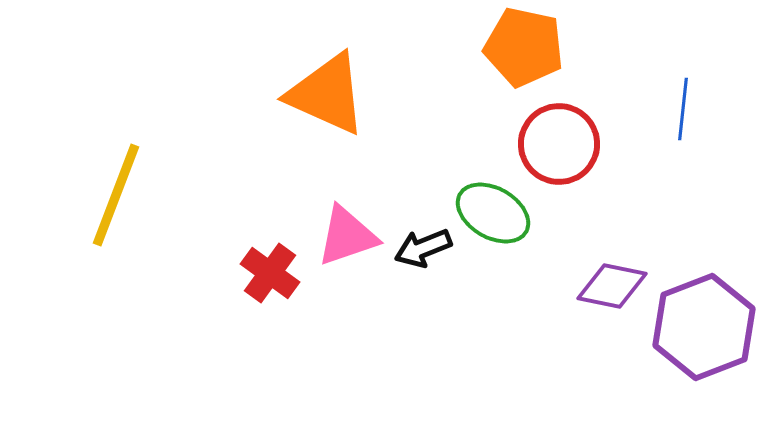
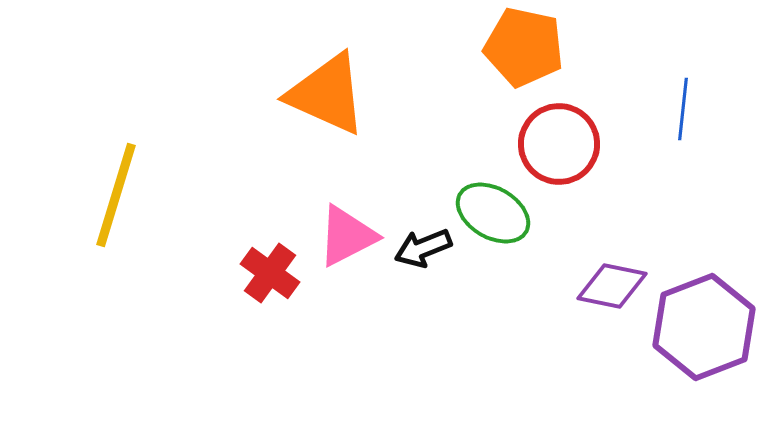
yellow line: rotated 4 degrees counterclockwise
pink triangle: rotated 8 degrees counterclockwise
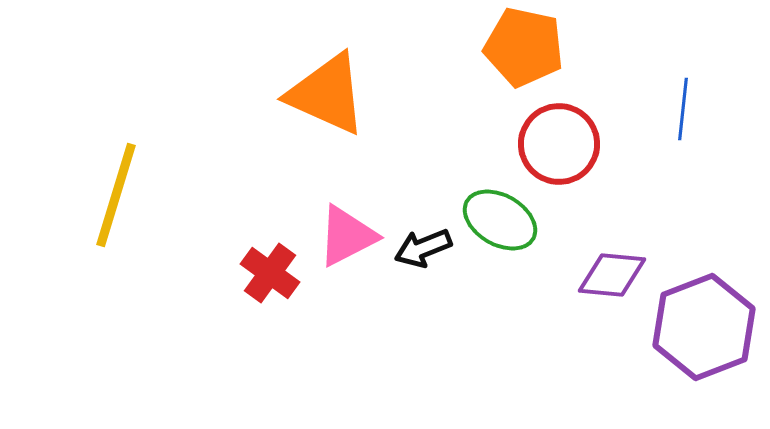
green ellipse: moved 7 px right, 7 px down
purple diamond: moved 11 px up; rotated 6 degrees counterclockwise
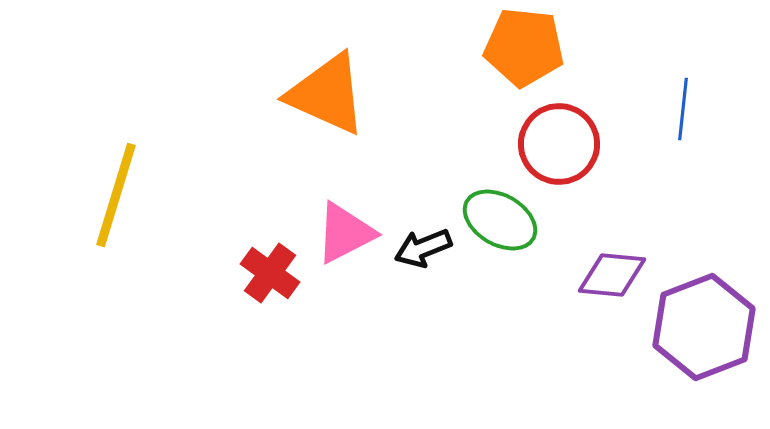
orange pentagon: rotated 6 degrees counterclockwise
pink triangle: moved 2 px left, 3 px up
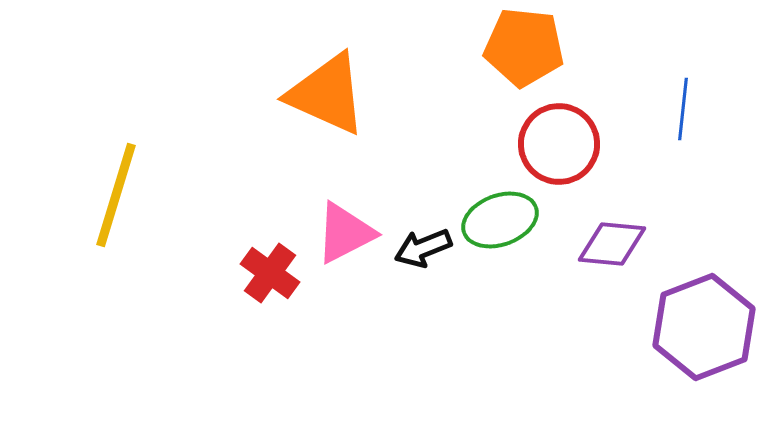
green ellipse: rotated 50 degrees counterclockwise
purple diamond: moved 31 px up
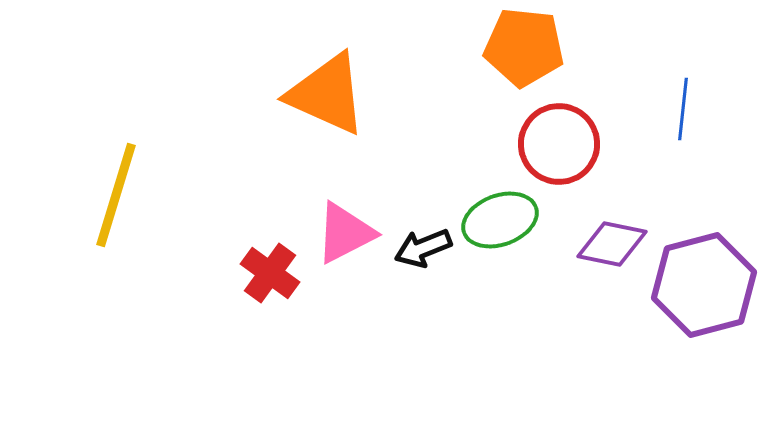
purple diamond: rotated 6 degrees clockwise
purple hexagon: moved 42 px up; rotated 6 degrees clockwise
